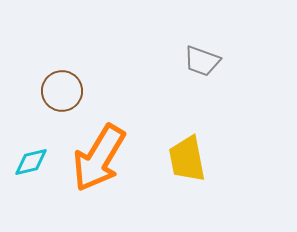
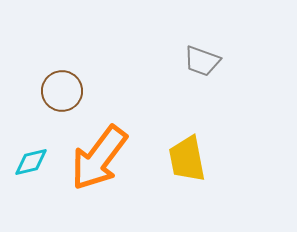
orange arrow: rotated 6 degrees clockwise
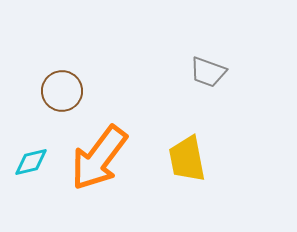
gray trapezoid: moved 6 px right, 11 px down
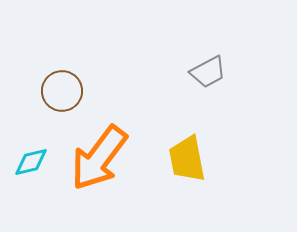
gray trapezoid: rotated 48 degrees counterclockwise
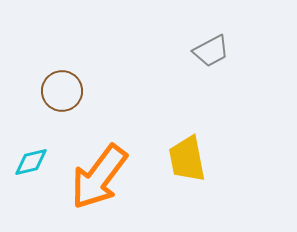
gray trapezoid: moved 3 px right, 21 px up
orange arrow: moved 19 px down
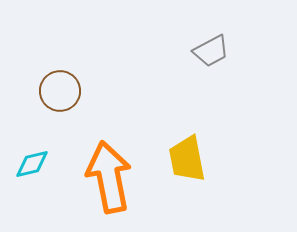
brown circle: moved 2 px left
cyan diamond: moved 1 px right, 2 px down
orange arrow: moved 10 px right; rotated 132 degrees clockwise
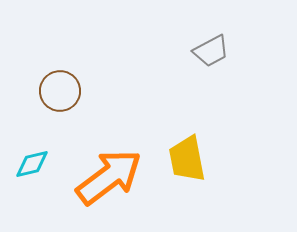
orange arrow: rotated 64 degrees clockwise
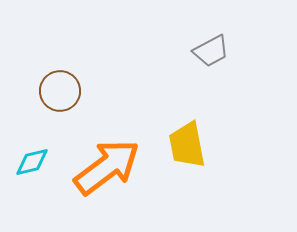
yellow trapezoid: moved 14 px up
cyan diamond: moved 2 px up
orange arrow: moved 2 px left, 10 px up
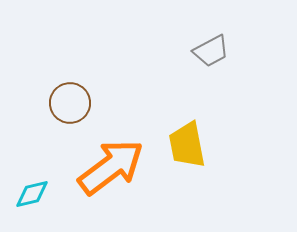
brown circle: moved 10 px right, 12 px down
cyan diamond: moved 32 px down
orange arrow: moved 4 px right
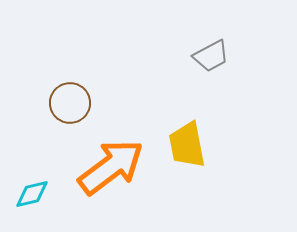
gray trapezoid: moved 5 px down
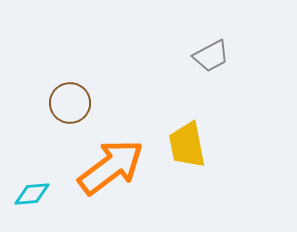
cyan diamond: rotated 9 degrees clockwise
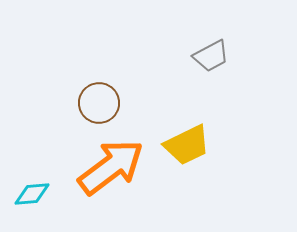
brown circle: moved 29 px right
yellow trapezoid: rotated 105 degrees counterclockwise
